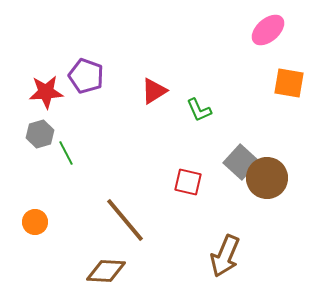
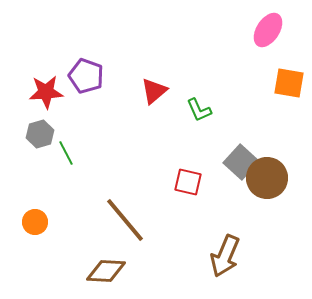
pink ellipse: rotated 16 degrees counterclockwise
red triangle: rotated 8 degrees counterclockwise
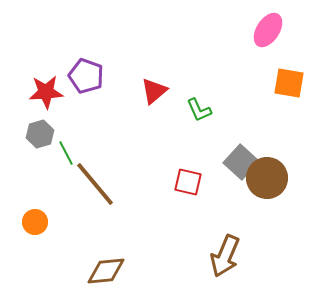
brown line: moved 30 px left, 36 px up
brown diamond: rotated 9 degrees counterclockwise
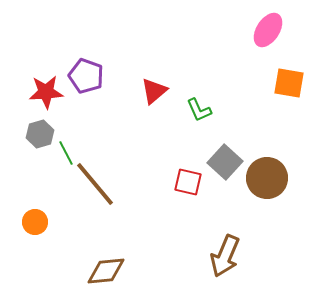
gray square: moved 16 px left
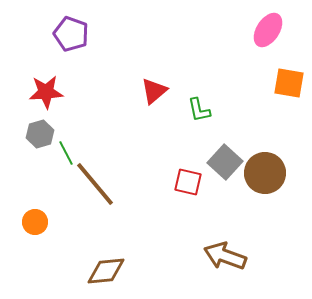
purple pentagon: moved 15 px left, 42 px up
green L-shape: rotated 12 degrees clockwise
brown circle: moved 2 px left, 5 px up
brown arrow: rotated 87 degrees clockwise
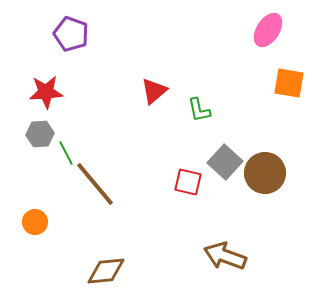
gray hexagon: rotated 12 degrees clockwise
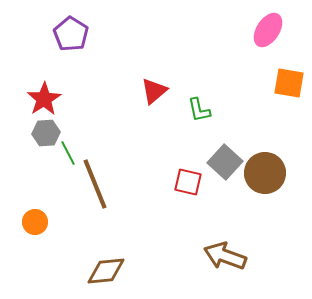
purple pentagon: rotated 12 degrees clockwise
red star: moved 2 px left, 7 px down; rotated 28 degrees counterclockwise
gray hexagon: moved 6 px right, 1 px up
green line: moved 2 px right
brown line: rotated 18 degrees clockwise
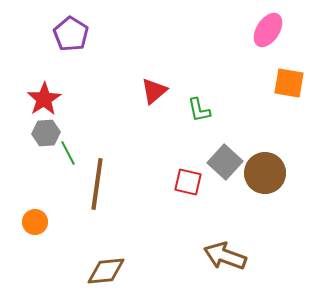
brown line: moved 2 px right; rotated 30 degrees clockwise
